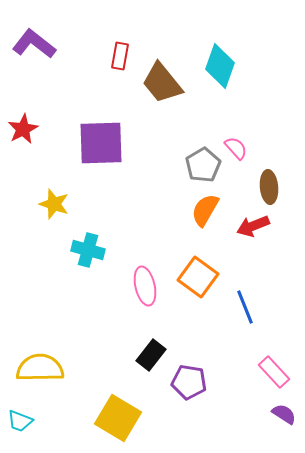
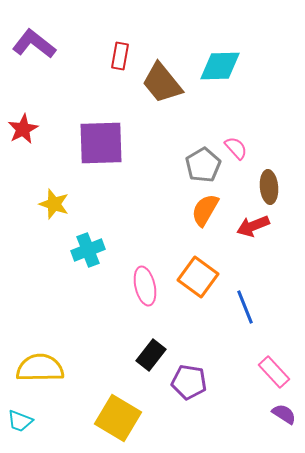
cyan diamond: rotated 69 degrees clockwise
cyan cross: rotated 36 degrees counterclockwise
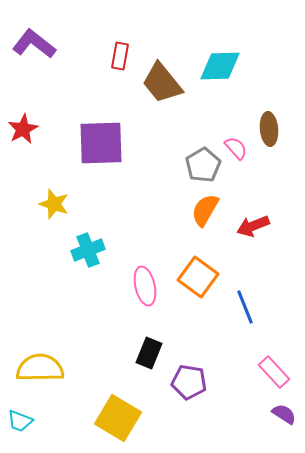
brown ellipse: moved 58 px up
black rectangle: moved 2 px left, 2 px up; rotated 16 degrees counterclockwise
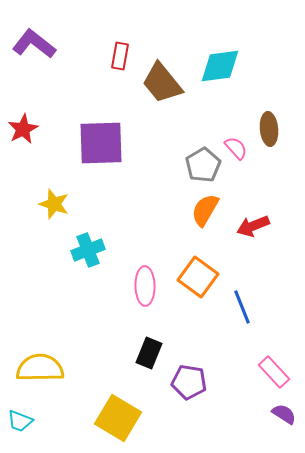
cyan diamond: rotated 6 degrees counterclockwise
pink ellipse: rotated 12 degrees clockwise
blue line: moved 3 px left
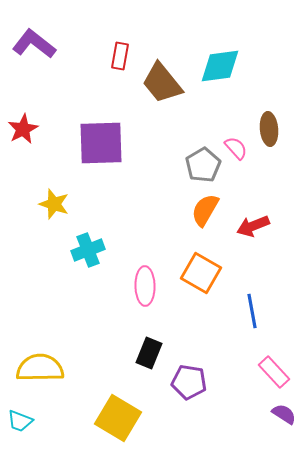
orange square: moved 3 px right, 4 px up; rotated 6 degrees counterclockwise
blue line: moved 10 px right, 4 px down; rotated 12 degrees clockwise
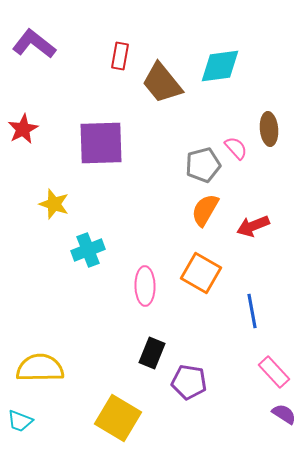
gray pentagon: rotated 16 degrees clockwise
black rectangle: moved 3 px right
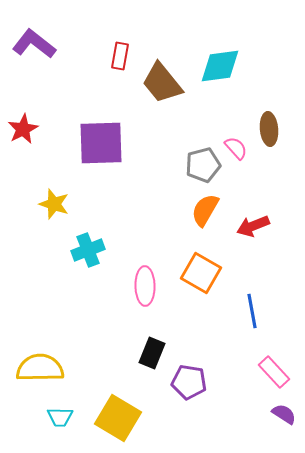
cyan trapezoid: moved 40 px right, 4 px up; rotated 20 degrees counterclockwise
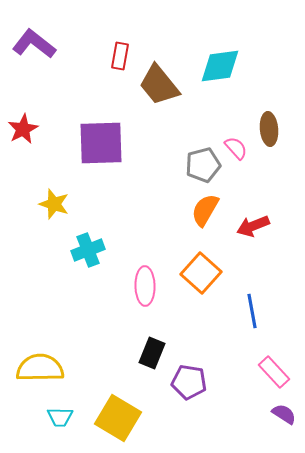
brown trapezoid: moved 3 px left, 2 px down
orange square: rotated 12 degrees clockwise
